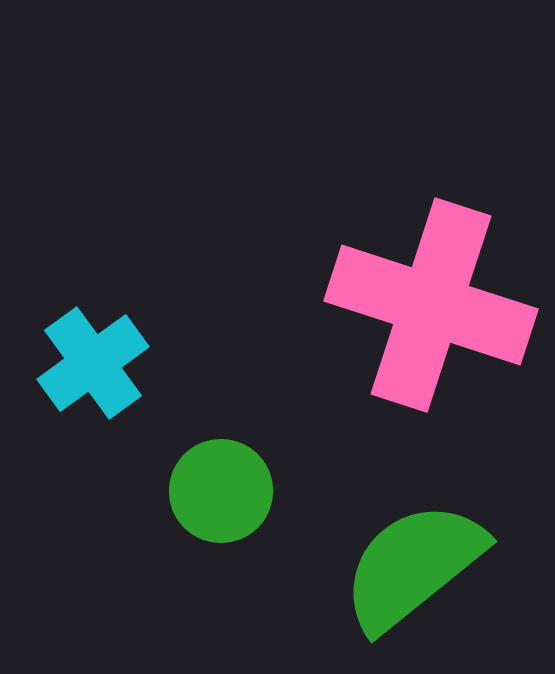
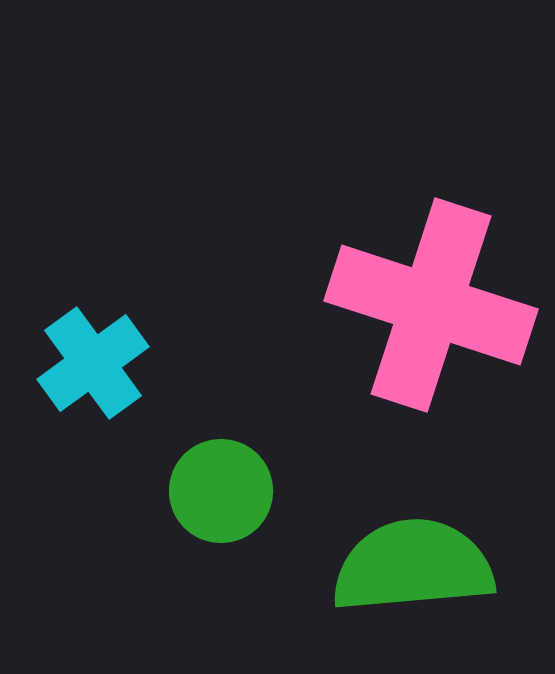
green semicircle: rotated 34 degrees clockwise
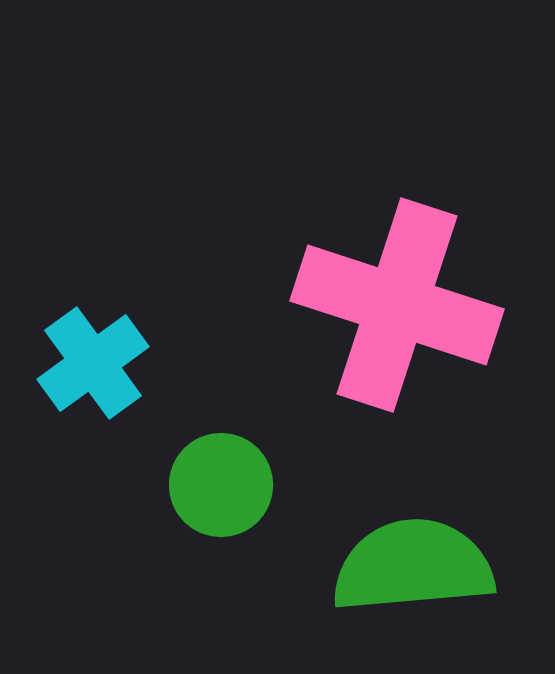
pink cross: moved 34 px left
green circle: moved 6 px up
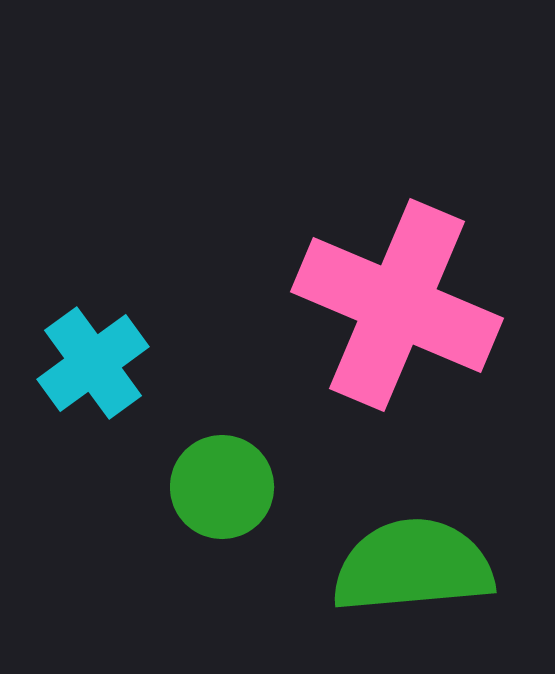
pink cross: rotated 5 degrees clockwise
green circle: moved 1 px right, 2 px down
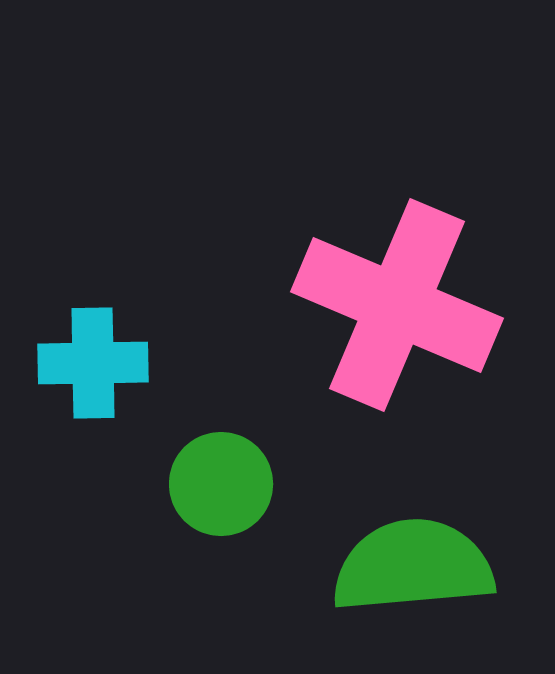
cyan cross: rotated 35 degrees clockwise
green circle: moved 1 px left, 3 px up
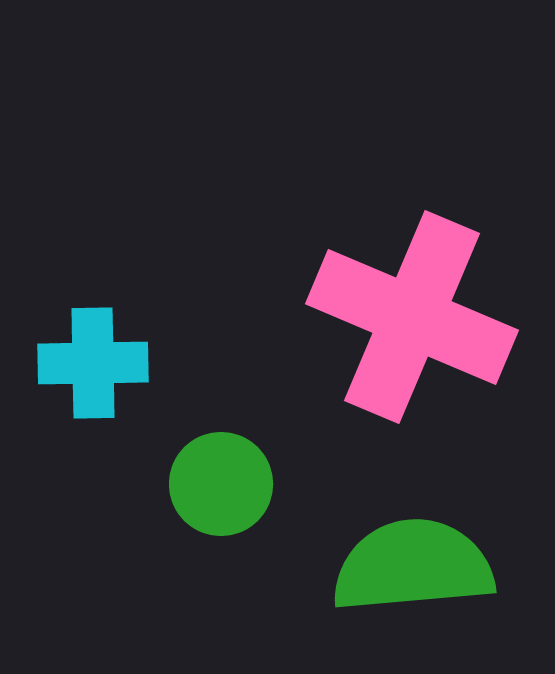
pink cross: moved 15 px right, 12 px down
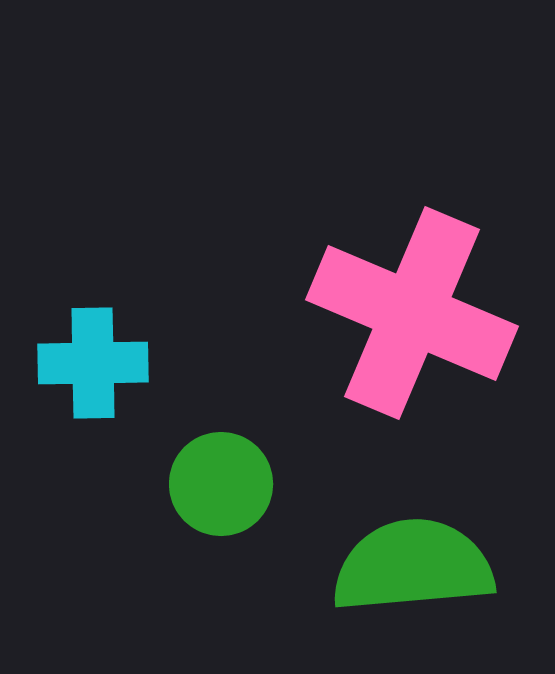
pink cross: moved 4 px up
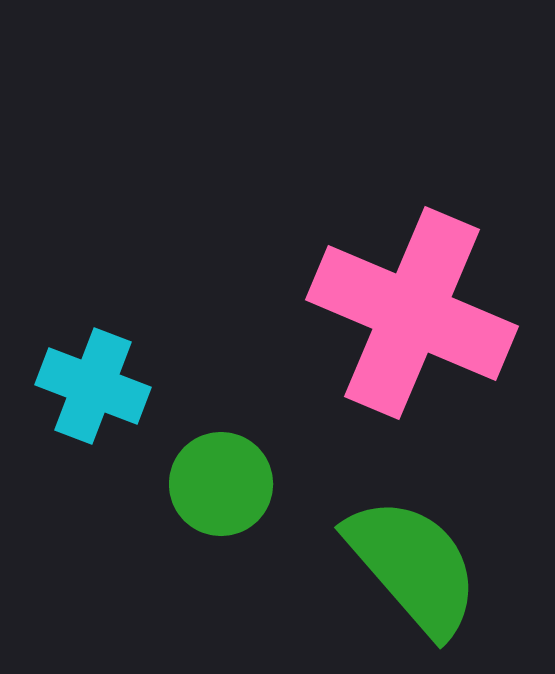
cyan cross: moved 23 px down; rotated 22 degrees clockwise
green semicircle: rotated 54 degrees clockwise
